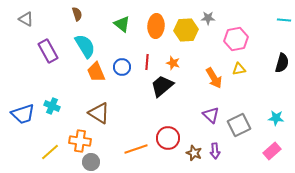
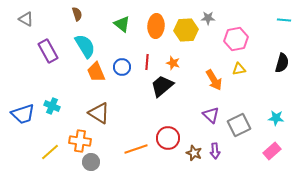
orange arrow: moved 2 px down
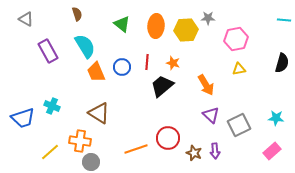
orange arrow: moved 8 px left, 5 px down
blue trapezoid: moved 4 px down
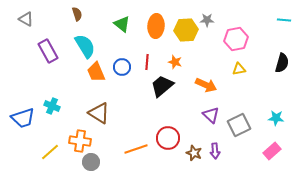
gray star: moved 1 px left, 2 px down
orange star: moved 2 px right, 1 px up
orange arrow: rotated 35 degrees counterclockwise
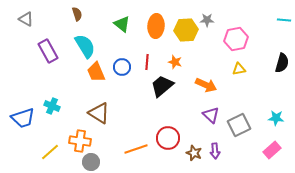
pink rectangle: moved 1 px up
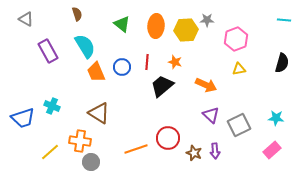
pink hexagon: rotated 10 degrees counterclockwise
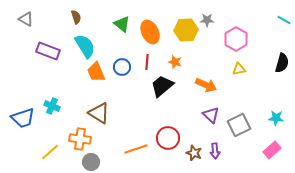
brown semicircle: moved 1 px left, 3 px down
cyan line: rotated 24 degrees clockwise
orange ellipse: moved 6 px left, 6 px down; rotated 30 degrees counterclockwise
pink hexagon: rotated 10 degrees counterclockwise
purple rectangle: rotated 40 degrees counterclockwise
orange cross: moved 2 px up
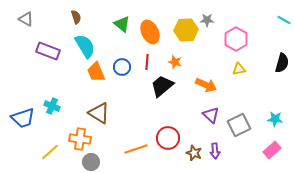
cyan star: moved 1 px left, 1 px down
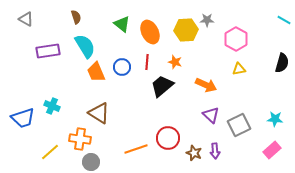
purple rectangle: rotated 30 degrees counterclockwise
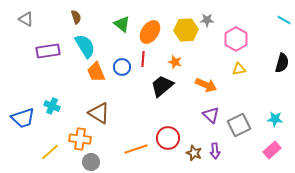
orange ellipse: rotated 60 degrees clockwise
red line: moved 4 px left, 3 px up
